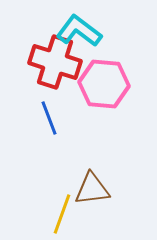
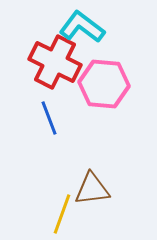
cyan L-shape: moved 3 px right, 4 px up
red cross: rotated 9 degrees clockwise
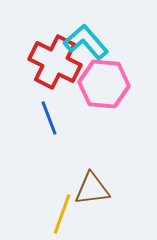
cyan L-shape: moved 4 px right, 15 px down; rotated 12 degrees clockwise
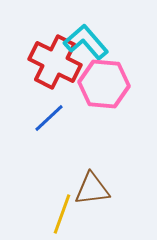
blue line: rotated 68 degrees clockwise
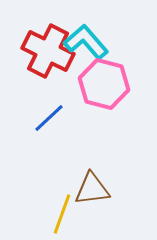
red cross: moved 7 px left, 11 px up
pink hexagon: rotated 9 degrees clockwise
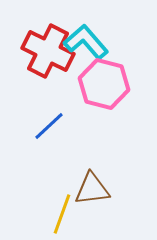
blue line: moved 8 px down
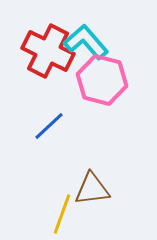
pink hexagon: moved 2 px left, 4 px up
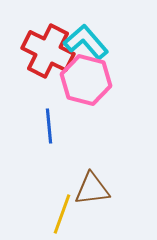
pink hexagon: moved 16 px left
blue line: rotated 52 degrees counterclockwise
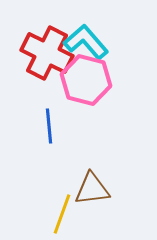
red cross: moved 1 px left, 2 px down
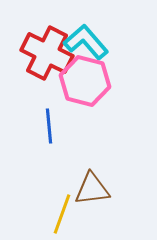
pink hexagon: moved 1 px left, 1 px down
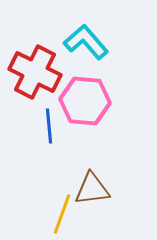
red cross: moved 12 px left, 19 px down
pink hexagon: moved 20 px down; rotated 9 degrees counterclockwise
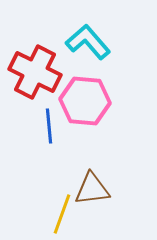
cyan L-shape: moved 2 px right
